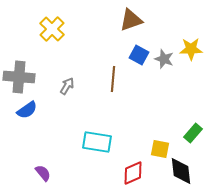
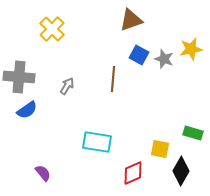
yellow star: rotated 10 degrees counterclockwise
green rectangle: rotated 66 degrees clockwise
black diamond: rotated 36 degrees clockwise
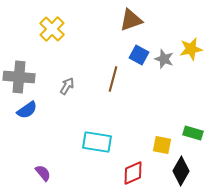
brown line: rotated 10 degrees clockwise
yellow square: moved 2 px right, 4 px up
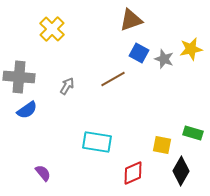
blue square: moved 2 px up
brown line: rotated 45 degrees clockwise
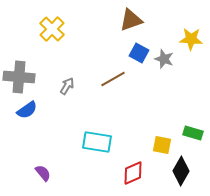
yellow star: moved 10 px up; rotated 15 degrees clockwise
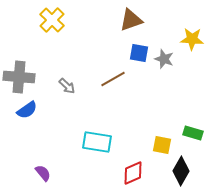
yellow cross: moved 9 px up
yellow star: moved 1 px right
blue square: rotated 18 degrees counterclockwise
gray arrow: rotated 102 degrees clockwise
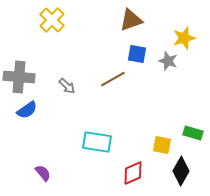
yellow star: moved 8 px left, 1 px up; rotated 20 degrees counterclockwise
blue square: moved 2 px left, 1 px down
gray star: moved 4 px right, 2 px down
